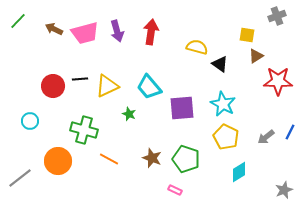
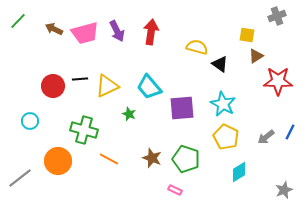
purple arrow: rotated 10 degrees counterclockwise
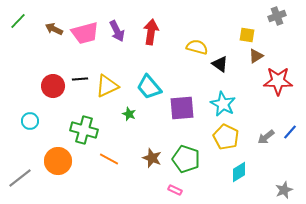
blue line: rotated 14 degrees clockwise
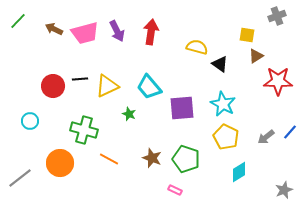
orange circle: moved 2 px right, 2 px down
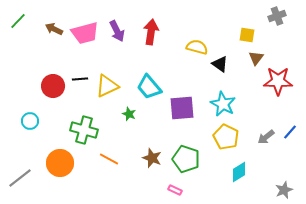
brown triangle: moved 2 px down; rotated 21 degrees counterclockwise
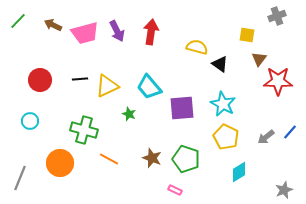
brown arrow: moved 1 px left, 4 px up
brown triangle: moved 3 px right, 1 px down
red circle: moved 13 px left, 6 px up
gray line: rotated 30 degrees counterclockwise
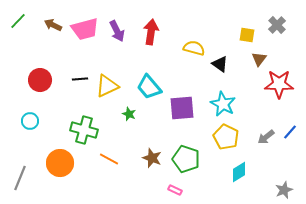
gray cross: moved 9 px down; rotated 24 degrees counterclockwise
pink trapezoid: moved 4 px up
yellow semicircle: moved 3 px left, 1 px down
red star: moved 1 px right, 3 px down
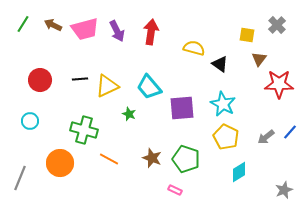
green line: moved 5 px right, 3 px down; rotated 12 degrees counterclockwise
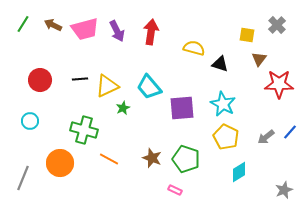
black triangle: rotated 18 degrees counterclockwise
green star: moved 6 px left, 6 px up; rotated 24 degrees clockwise
gray line: moved 3 px right
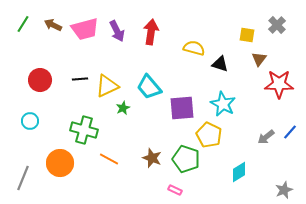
yellow pentagon: moved 17 px left, 2 px up
